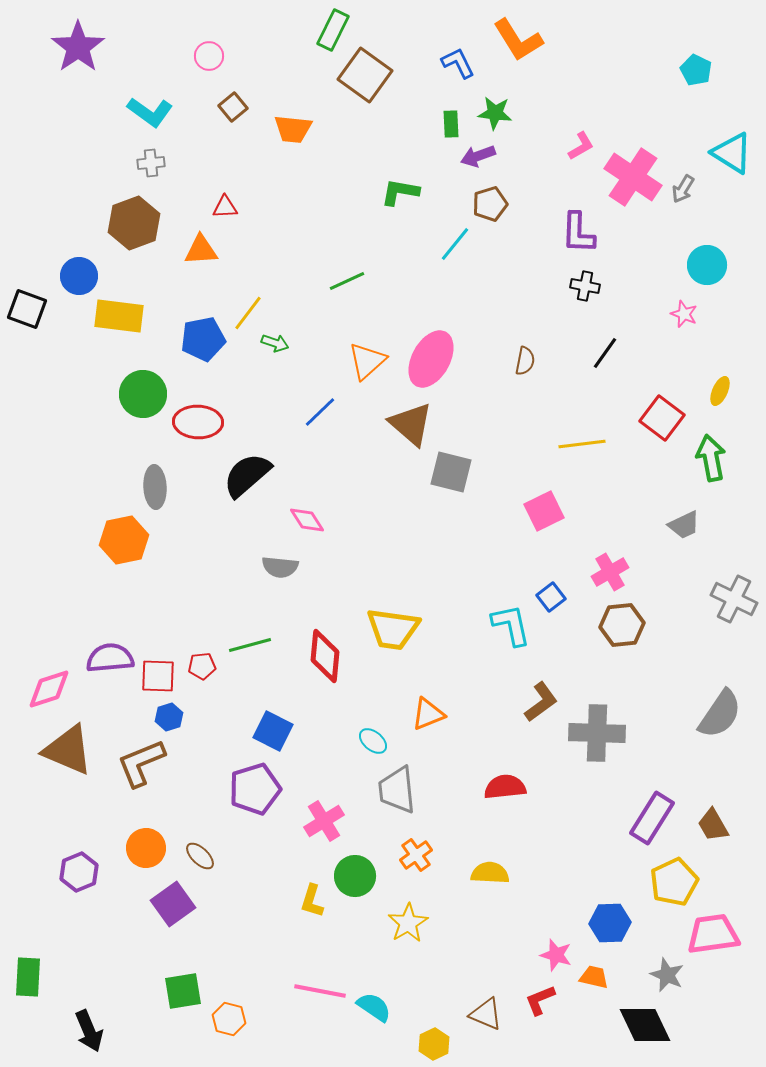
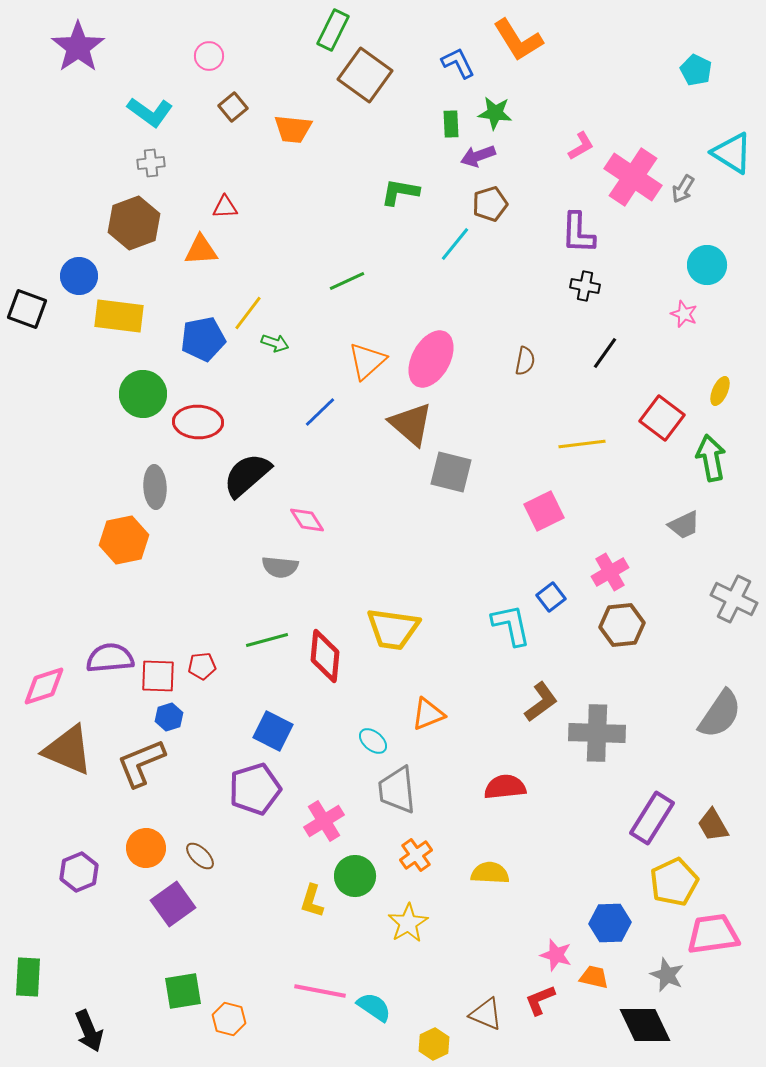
green line at (250, 645): moved 17 px right, 5 px up
pink diamond at (49, 689): moved 5 px left, 3 px up
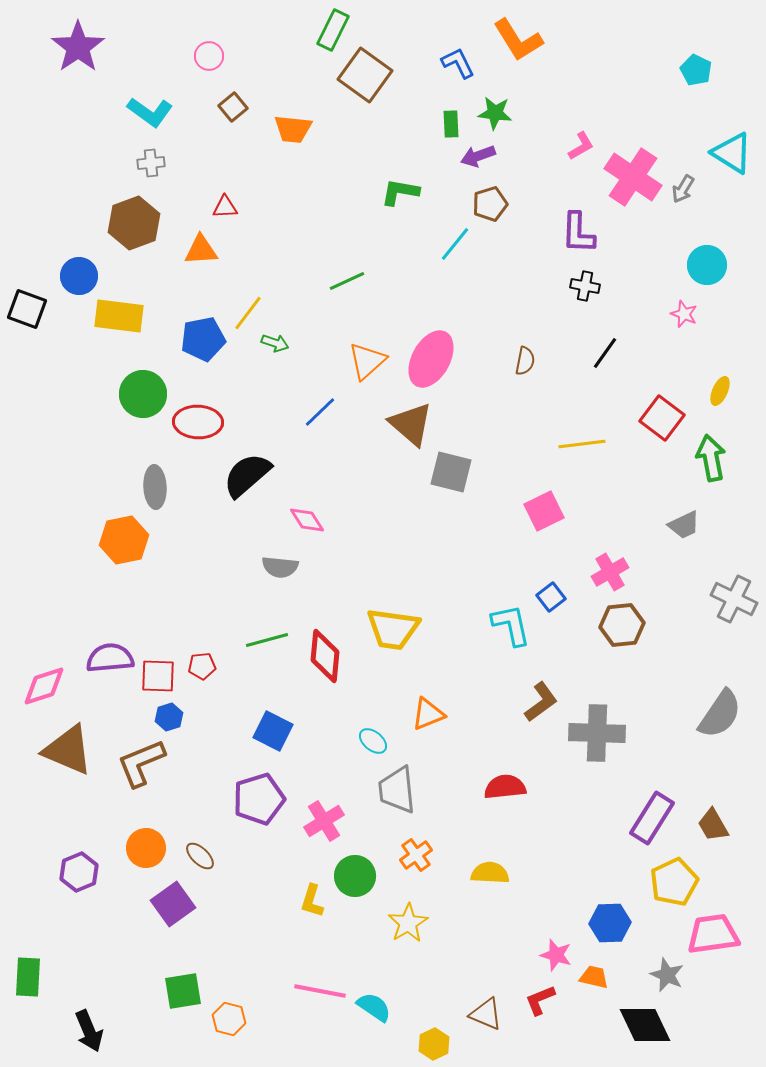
purple pentagon at (255, 789): moved 4 px right, 10 px down
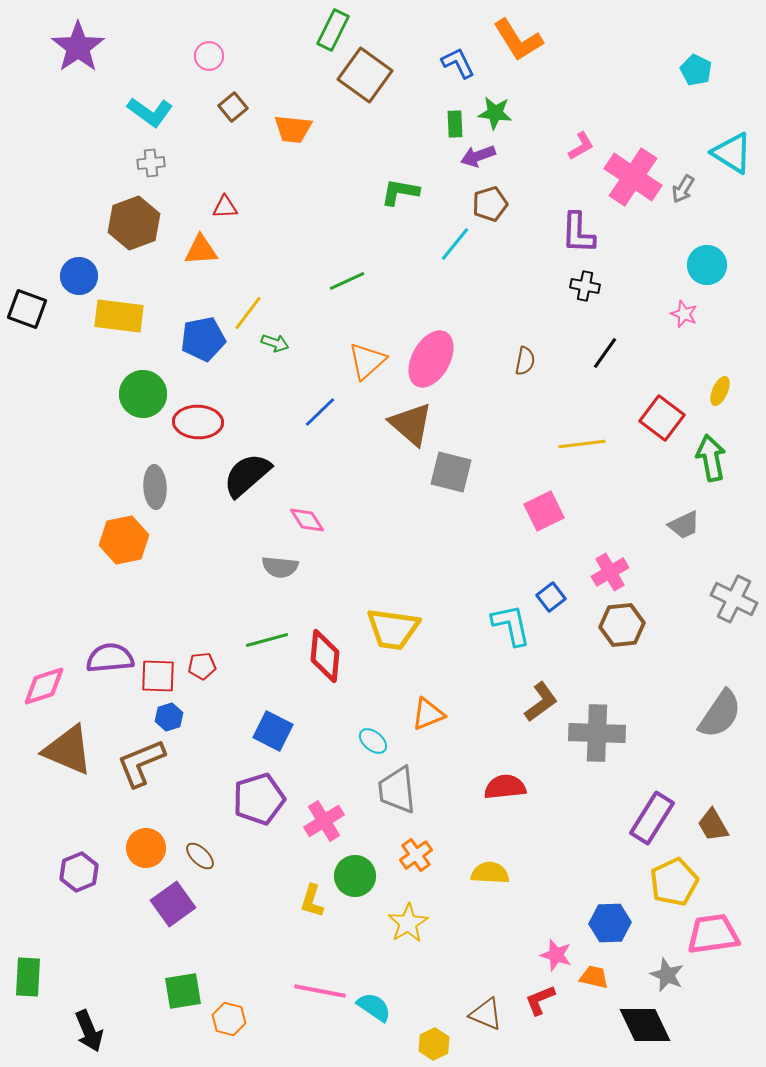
green rectangle at (451, 124): moved 4 px right
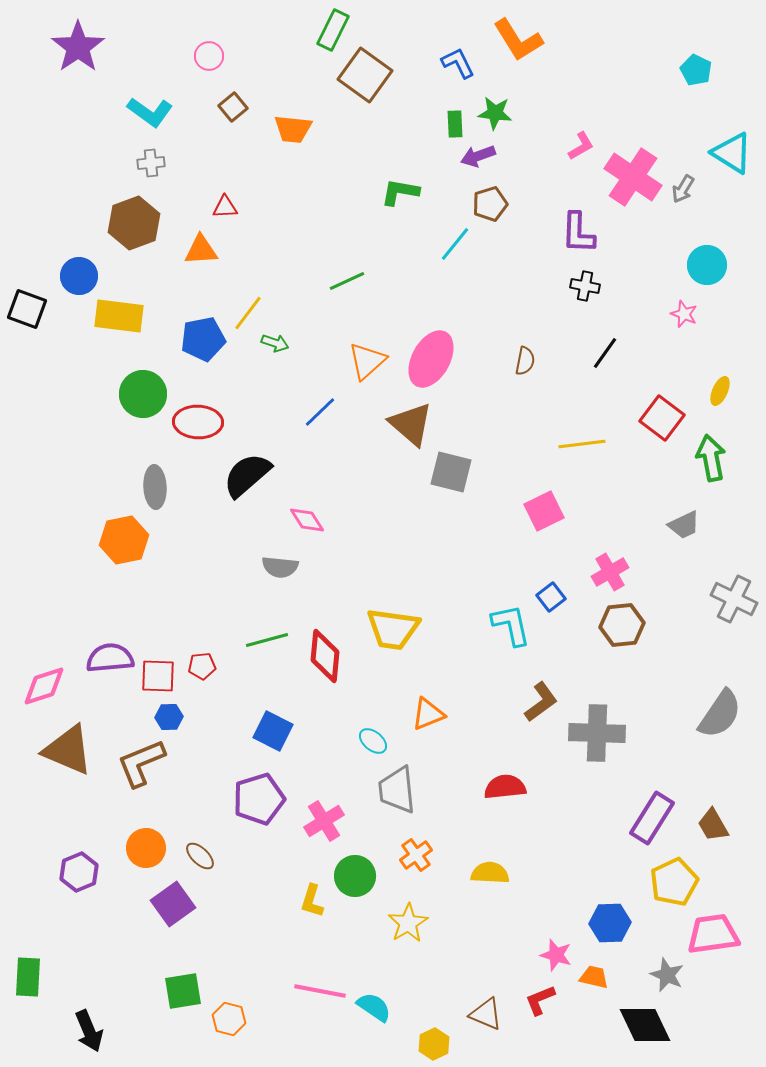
blue hexagon at (169, 717): rotated 16 degrees clockwise
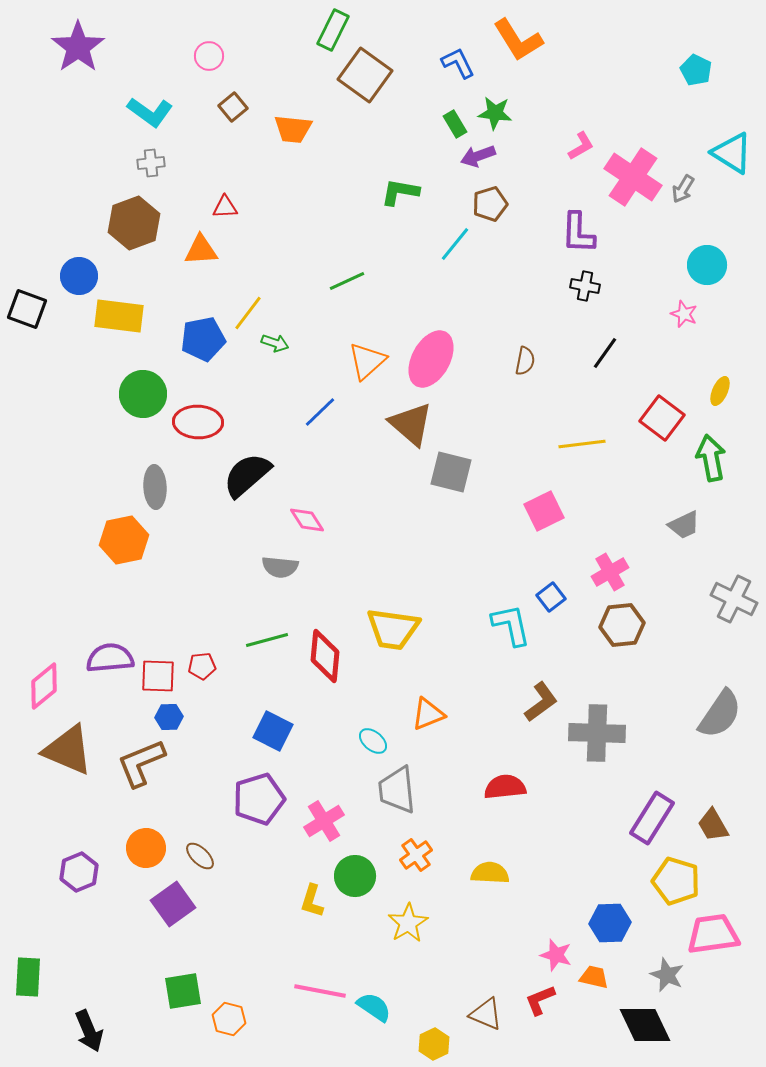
green rectangle at (455, 124): rotated 28 degrees counterclockwise
pink diamond at (44, 686): rotated 21 degrees counterclockwise
yellow pentagon at (674, 882): moved 2 px right, 1 px up; rotated 30 degrees counterclockwise
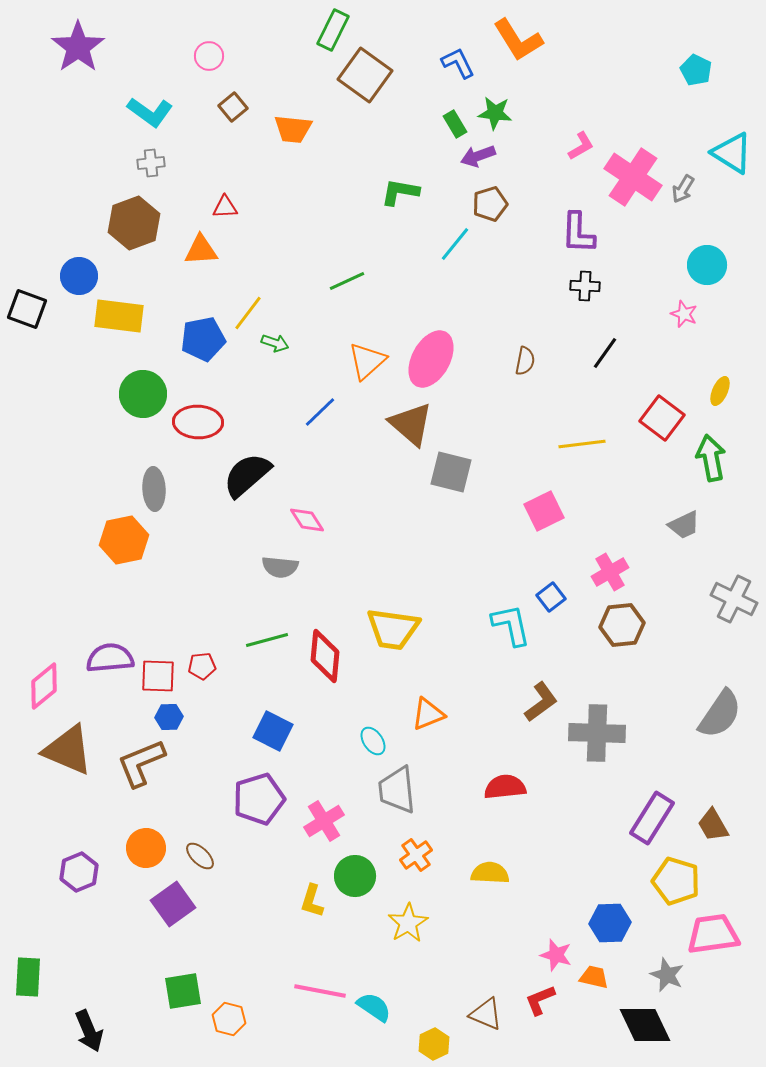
black cross at (585, 286): rotated 8 degrees counterclockwise
gray ellipse at (155, 487): moved 1 px left, 2 px down
cyan ellipse at (373, 741): rotated 16 degrees clockwise
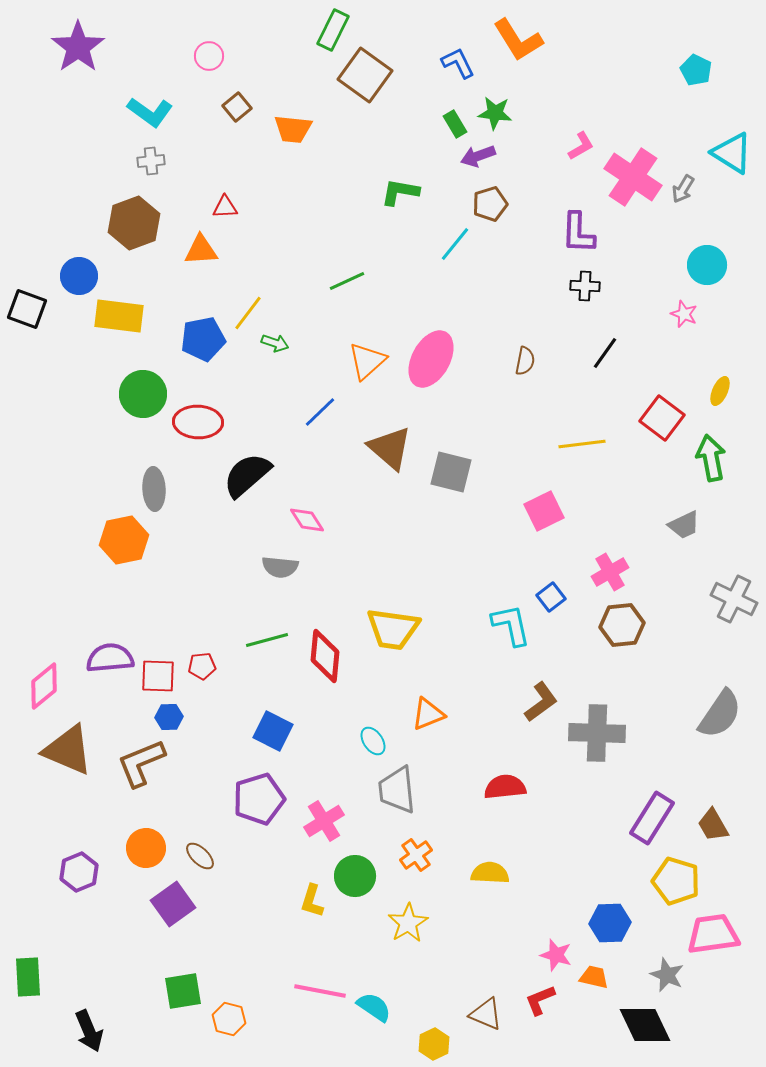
brown square at (233, 107): moved 4 px right
gray cross at (151, 163): moved 2 px up
brown triangle at (411, 424): moved 21 px left, 24 px down
green rectangle at (28, 977): rotated 6 degrees counterclockwise
